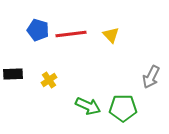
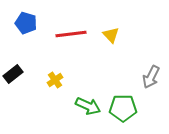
blue pentagon: moved 12 px left, 7 px up
black rectangle: rotated 36 degrees counterclockwise
yellow cross: moved 6 px right
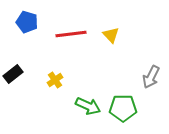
blue pentagon: moved 1 px right, 1 px up
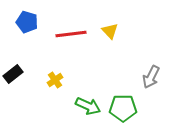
yellow triangle: moved 1 px left, 4 px up
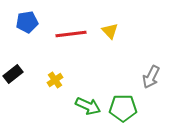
blue pentagon: rotated 25 degrees counterclockwise
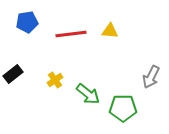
yellow triangle: rotated 42 degrees counterclockwise
green arrow: moved 12 px up; rotated 15 degrees clockwise
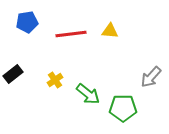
gray arrow: rotated 15 degrees clockwise
